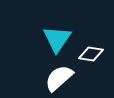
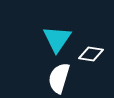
white semicircle: rotated 32 degrees counterclockwise
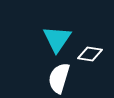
white diamond: moved 1 px left
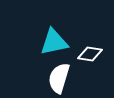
cyan triangle: moved 3 px left, 3 px down; rotated 44 degrees clockwise
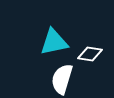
white semicircle: moved 3 px right, 1 px down
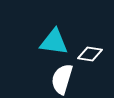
cyan triangle: rotated 20 degrees clockwise
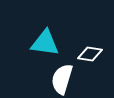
cyan triangle: moved 9 px left, 1 px down
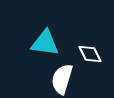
white diamond: rotated 55 degrees clockwise
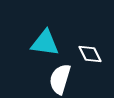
white semicircle: moved 2 px left
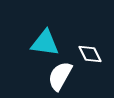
white semicircle: moved 3 px up; rotated 12 degrees clockwise
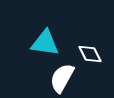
white semicircle: moved 2 px right, 2 px down
